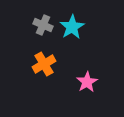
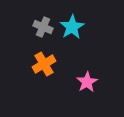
gray cross: moved 2 px down
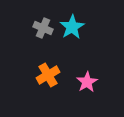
gray cross: moved 1 px down
orange cross: moved 4 px right, 11 px down
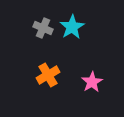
pink star: moved 5 px right
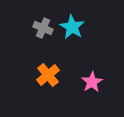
cyan star: rotated 10 degrees counterclockwise
orange cross: rotated 10 degrees counterclockwise
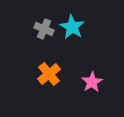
gray cross: moved 1 px right, 1 px down
orange cross: moved 1 px right, 1 px up
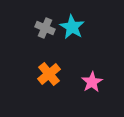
gray cross: moved 1 px right, 1 px up
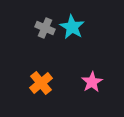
orange cross: moved 8 px left, 9 px down
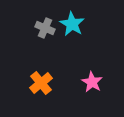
cyan star: moved 3 px up
pink star: rotated 10 degrees counterclockwise
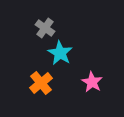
cyan star: moved 12 px left, 29 px down
gray cross: rotated 12 degrees clockwise
